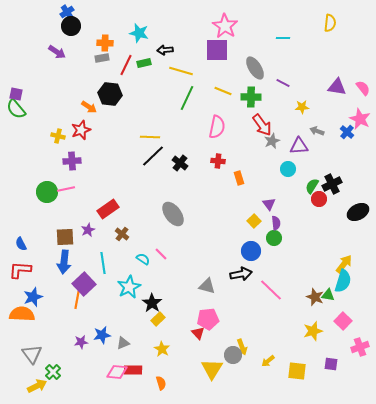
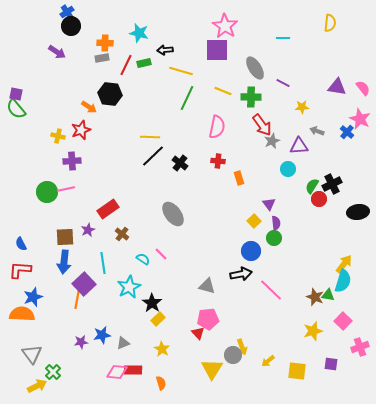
black ellipse at (358, 212): rotated 20 degrees clockwise
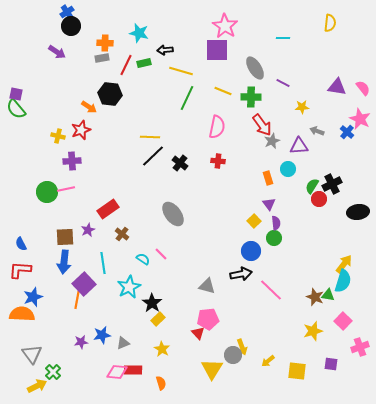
orange rectangle at (239, 178): moved 29 px right
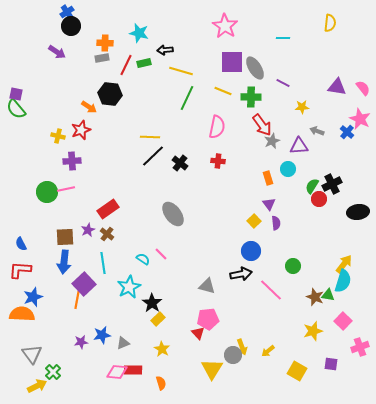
purple square at (217, 50): moved 15 px right, 12 px down
brown cross at (122, 234): moved 15 px left
green circle at (274, 238): moved 19 px right, 28 px down
yellow arrow at (268, 361): moved 10 px up
yellow square at (297, 371): rotated 24 degrees clockwise
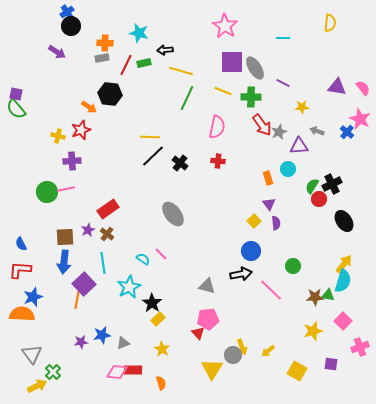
gray star at (272, 141): moved 7 px right, 9 px up
black ellipse at (358, 212): moved 14 px left, 9 px down; rotated 65 degrees clockwise
brown star at (315, 297): rotated 24 degrees counterclockwise
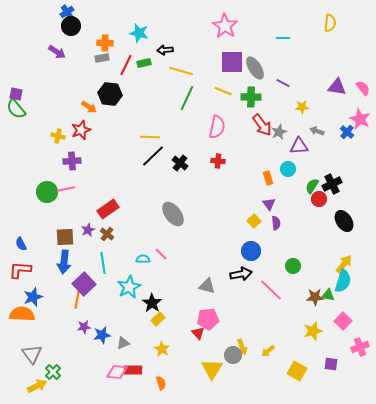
cyan semicircle at (143, 259): rotated 32 degrees counterclockwise
purple star at (81, 342): moved 3 px right, 15 px up
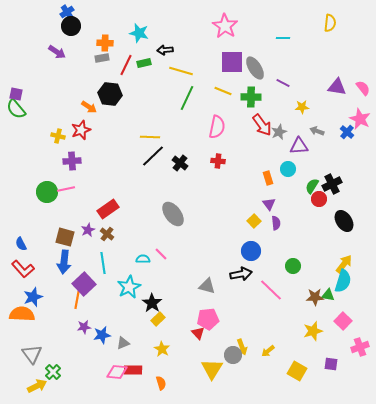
brown square at (65, 237): rotated 18 degrees clockwise
red L-shape at (20, 270): moved 3 px right, 1 px up; rotated 135 degrees counterclockwise
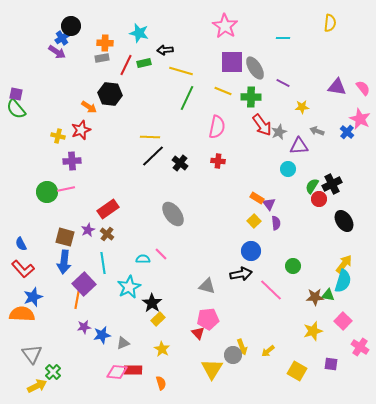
blue cross at (67, 12): moved 5 px left, 26 px down
orange rectangle at (268, 178): moved 11 px left, 20 px down; rotated 40 degrees counterclockwise
pink cross at (360, 347): rotated 36 degrees counterclockwise
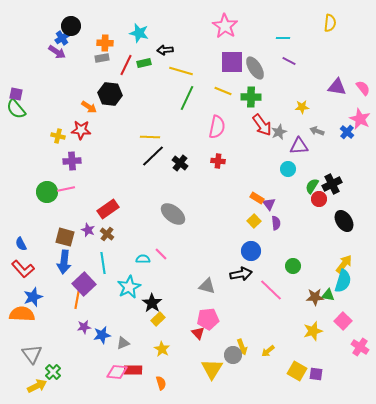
purple line at (283, 83): moved 6 px right, 22 px up
red star at (81, 130): rotated 24 degrees clockwise
gray ellipse at (173, 214): rotated 15 degrees counterclockwise
purple star at (88, 230): rotated 24 degrees counterclockwise
purple square at (331, 364): moved 15 px left, 10 px down
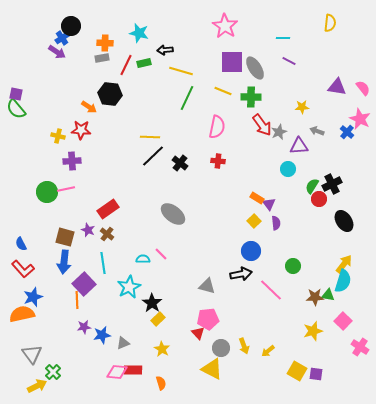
orange line at (77, 300): rotated 12 degrees counterclockwise
orange semicircle at (22, 314): rotated 15 degrees counterclockwise
yellow arrow at (242, 347): moved 2 px right, 1 px up
gray circle at (233, 355): moved 12 px left, 7 px up
yellow triangle at (212, 369): rotated 35 degrees counterclockwise
